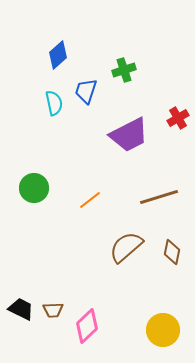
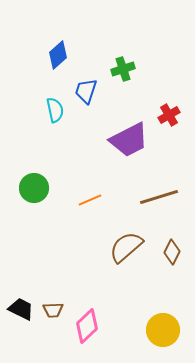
green cross: moved 1 px left, 1 px up
cyan semicircle: moved 1 px right, 7 px down
red cross: moved 9 px left, 3 px up
purple trapezoid: moved 5 px down
orange line: rotated 15 degrees clockwise
brown diamond: rotated 15 degrees clockwise
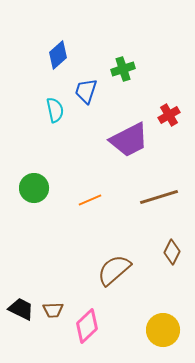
brown semicircle: moved 12 px left, 23 px down
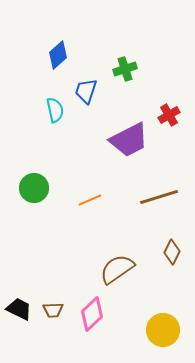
green cross: moved 2 px right
brown semicircle: moved 3 px right, 1 px up; rotated 6 degrees clockwise
black trapezoid: moved 2 px left
pink diamond: moved 5 px right, 12 px up
